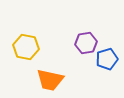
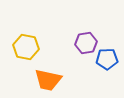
blue pentagon: rotated 15 degrees clockwise
orange trapezoid: moved 2 px left
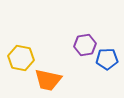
purple hexagon: moved 1 px left, 2 px down
yellow hexagon: moved 5 px left, 11 px down
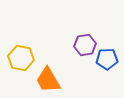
orange trapezoid: rotated 48 degrees clockwise
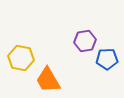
purple hexagon: moved 4 px up
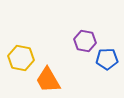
purple hexagon: rotated 20 degrees clockwise
